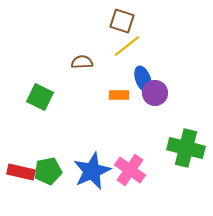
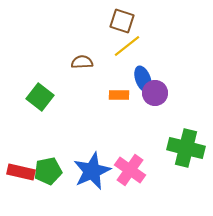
green square: rotated 12 degrees clockwise
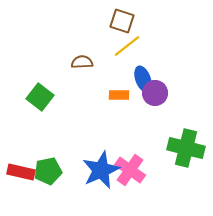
blue star: moved 9 px right, 1 px up
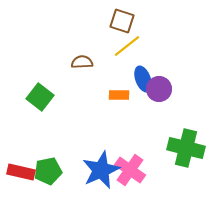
purple circle: moved 4 px right, 4 px up
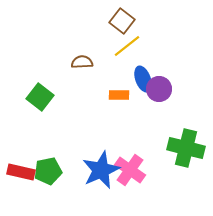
brown square: rotated 20 degrees clockwise
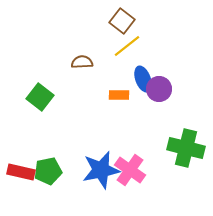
blue star: rotated 12 degrees clockwise
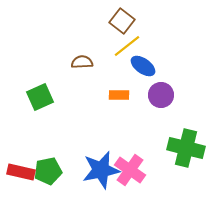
blue ellipse: moved 13 px up; rotated 35 degrees counterclockwise
purple circle: moved 2 px right, 6 px down
green square: rotated 28 degrees clockwise
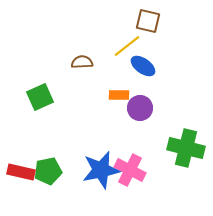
brown square: moved 26 px right; rotated 25 degrees counterclockwise
purple circle: moved 21 px left, 13 px down
pink cross: rotated 8 degrees counterclockwise
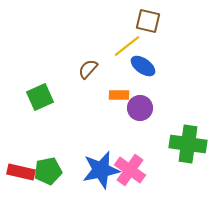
brown semicircle: moved 6 px right, 7 px down; rotated 45 degrees counterclockwise
green cross: moved 2 px right, 4 px up; rotated 6 degrees counterclockwise
pink cross: rotated 8 degrees clockwise
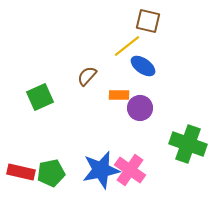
brown semicircle: moved 1 px left, 7 px down
green cross: rotated 12 degrees clockwise
green pentagon: moved 3 px right, 2 px down
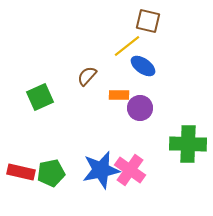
green cross: rotated 18 degrees counterclockwise
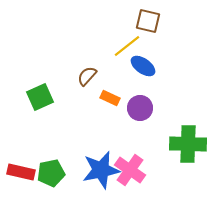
orange rectangle: moved 9 px left, 3 px down; rotated 24 degrees clockwise
